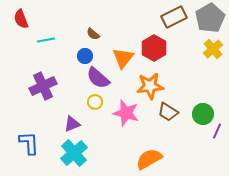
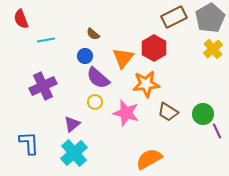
orange star: moved 4 px left, 2 px up
purple triangle: rotated 18 degrees counterclockwise
purple line: rotated 49 degrees counterclockwise
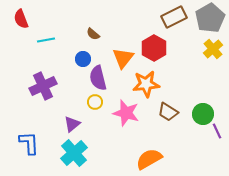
blue circle: moved 2 px left, 3 px down
purple semicircle: rotated 35 degrees clockwise
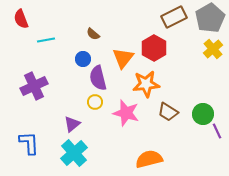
purple cross: moved 9 px left
orange semicircle: rotated 16 degrees clockwise
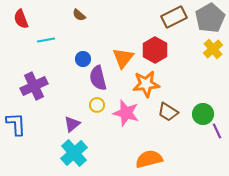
brown semicircle: moved 14 px left, 19 px up
red hexagon: moved 1 px right, 2 px down
yellow circle: moved 2 px right, 3 px down
blue L-shape: moved 13 px left, 19 px up
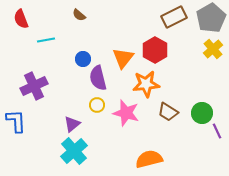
gray pentagon: moved 1 px right
green circle: moved 1 px left, 1 px up
blue L-shape: moved 3 px up
cyan cross: moved 2 px up
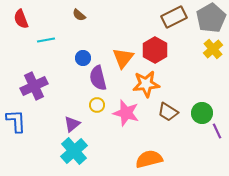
blue circle: moved 1 px up
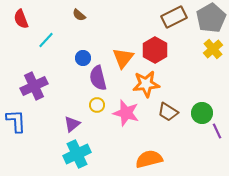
cyan line: rotated 36 degrees counterclockwise
cyan cross: moved 3 px right, 3 px down; rotated 16 degrees clockwise
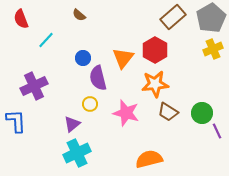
brown rectangle: moved 1 px left; rotated 15 degrees counterclockwise
yellow cross: rotated 18 degrees clockwise
orange star: moved 9 px right
yellow circle: moved 7 px left, 1 px up
cyan cross: moved 1 px up
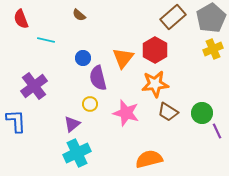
cyan line: rotated 60 degrees clockwise
purple cross: rotated 12 degrees counterclockwise
